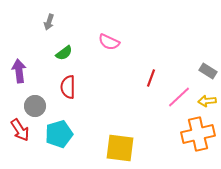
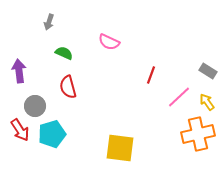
green semicircle: rotated 120 degrees counterclockwise
red line: moved 3 px up
red semicircle: rotated 15 degrees counterclockwise
yellow arrow: moved 1 px down; rotated 60 degrees clockwise
cyan pentagon: moved 7 px left
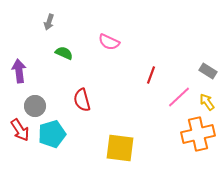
red semicircle: moved 14 px right, 13 px down
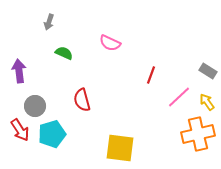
pink semicircle: moved 1 px right, 1 px down
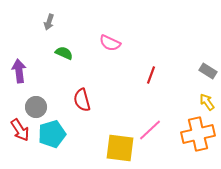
pink line: moved 29 px left, 33 px down
gray circle: moved 1 px right, 1 px down
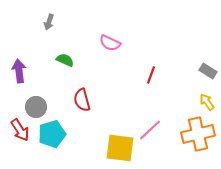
green semicircle: moved 1 px right, 7 px down
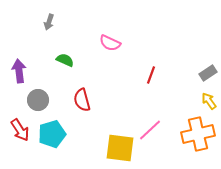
gray rectangle: moved 2 px down; rotated 66 degrees counterclockwise
yellow arrow: moved 2 px right, 1 px up
gray circle: moved 2 px right, 7 px up
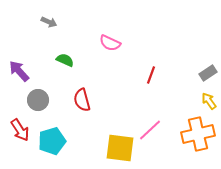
gray arrow: rotated 84 degrees counterclockwise
purple arrow: rotated 35 degrees counterclockwise
cyan pentagon: moved 7 px down
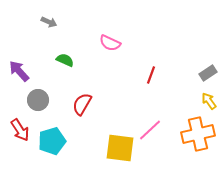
red semicircle: moved 4 px down; rotated 45 degrees clockwise
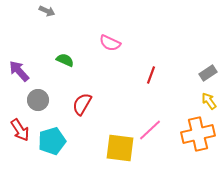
gray arrow: moved 2 px left, 11 px up
